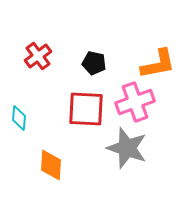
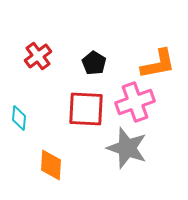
black pentagon: rotated 20 degrees clockwise
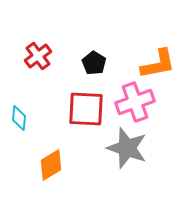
orange diamond: rotated 56 degrees clockwise
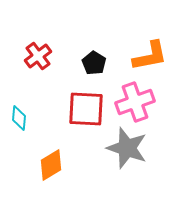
orange L-shape: moved 8 px left, 8 px up
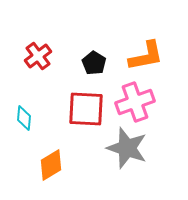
orange L-shape: moved 4 px left
cyan diamond: moved 5 px right
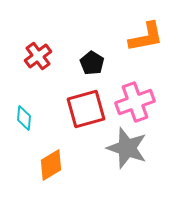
orange L-shape: moved 19 px up
black pentagon: moved 2 px left
red square: rotated 18 degrees counterclockwise
